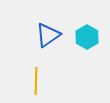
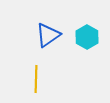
yellow line: moved 2 px up
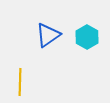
yellow line: moved 16 px left, 3 px down
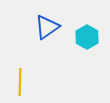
blue triangle: moved 1 px left, 8 px up
